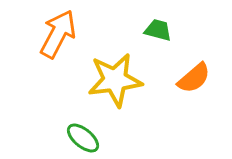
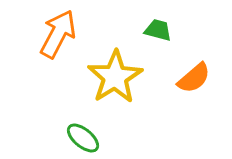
yellow star: moved 3 px up; rotated 24 degrees counterclockwise
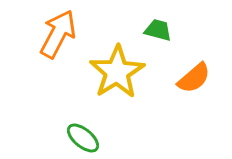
yellow star: moved 2 px right, 5 px up
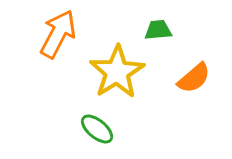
green trapezoid: rotated 20 degrees counterclockwise
green ellipse: moved 14 px right, 9 px up
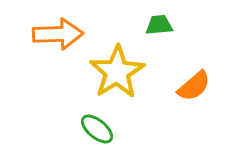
green trapezoid: moved 1 px right, 5 px up
orange arrow: rotated 60 degrees clockwise
orange semicircle: moved 8 px down
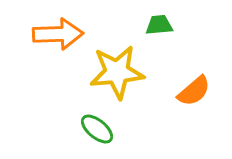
yellow star: rotated 26 degrees clockwise
orange semicircle: moved 5 px down
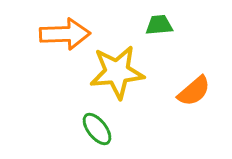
orange arrow: moved 7 px right
green ellipse: rotated 12 degrees clockwise
